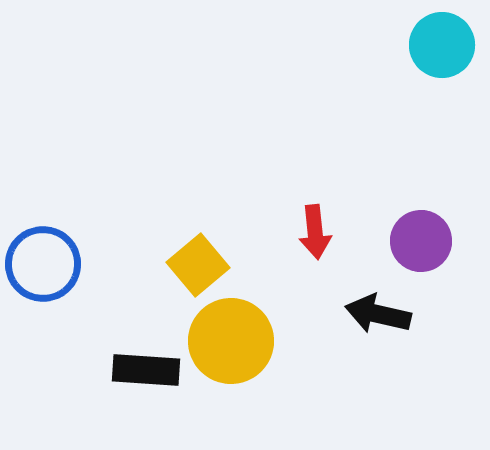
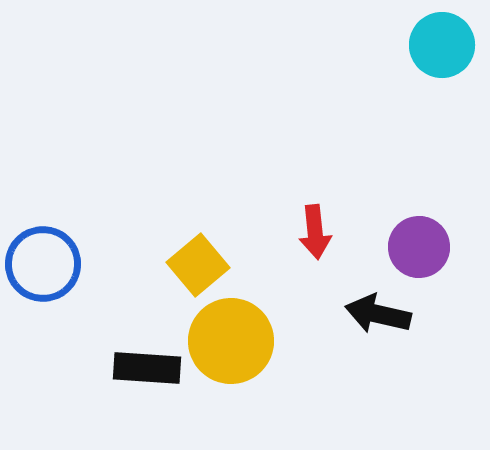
purple circle: moved 2 px left, 6 px down
black rectangle: moved 1 px right, 2 px up
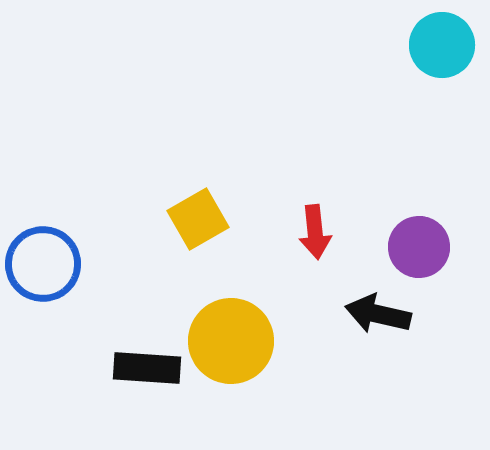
yellow square: moved 46 px up; rotated 10 degrees clockwise
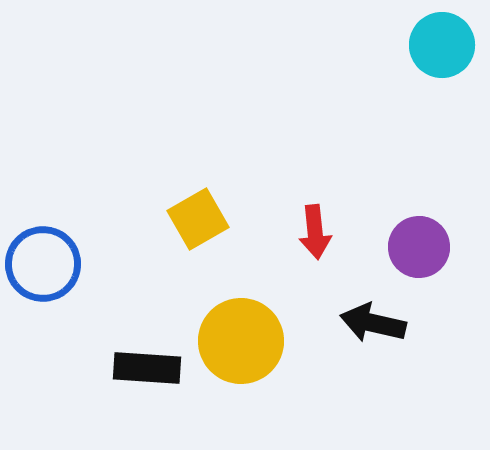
black arrow: moved 5 px left, 9 px down
yellow circle: moved 10 px right
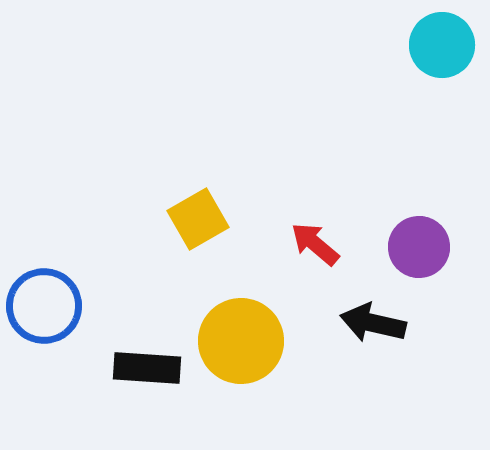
red arrow: moved 12 px down; rotated 136 degrees clockwise
blue circle: moved 1 px right, 42 px down
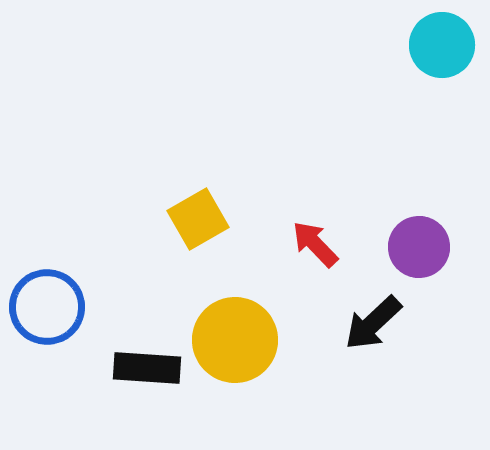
red arrow: rotated 6 degrees clockwise
blue circle: moved 3 px right, 1 px down
black arrow: rotated 56 degrees counterclockwise
yellow circle: moved 6 px left, 1 px up
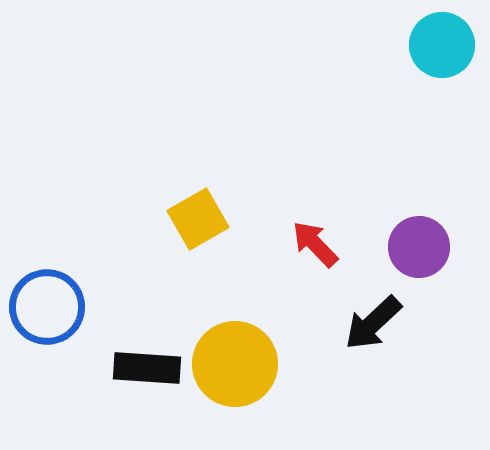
yellow circle: moved 24 px down
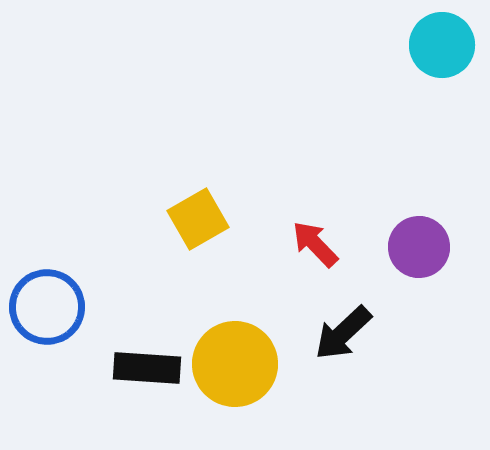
black arrow: moved 30 px left, 10 px down
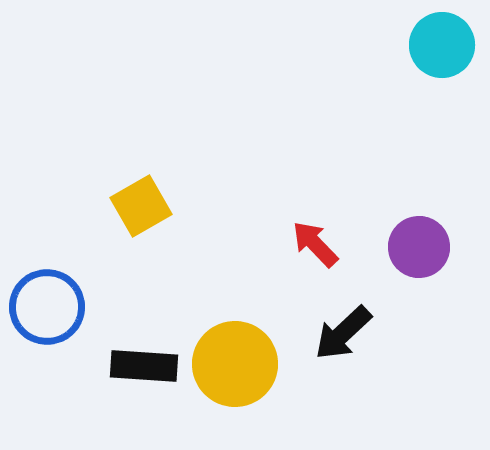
yellow square: moved 57 px left, 13 px up
black rectangle: moved 3 px left, 2 px up
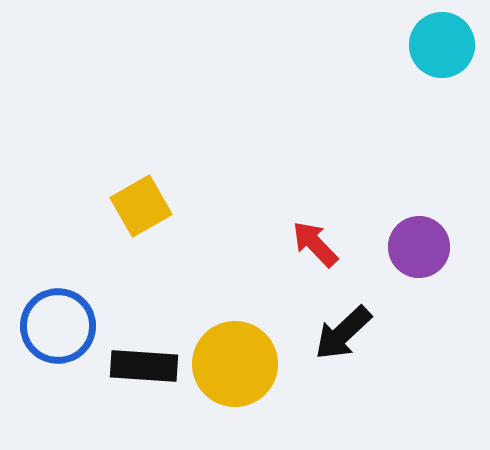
blue circle: moved 11 px right, 19 px down
